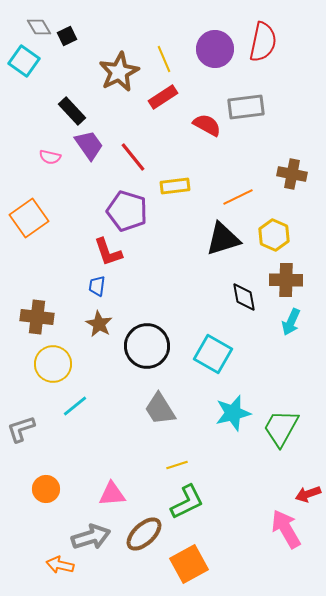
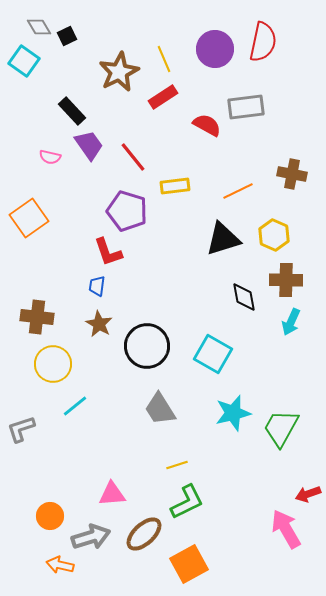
orange line at (238, 197): moved 6 px up
orange circle at (46, 489): moved 4 px right, 27 px down
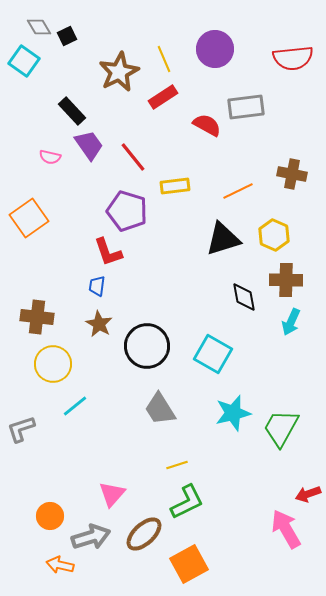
red semicircle at (263, 42): moved 30 px right, 16 px down; rotated 72 degrees clockwise
pink triangle at (112, 494): rotated 44 degrees counterclockwise
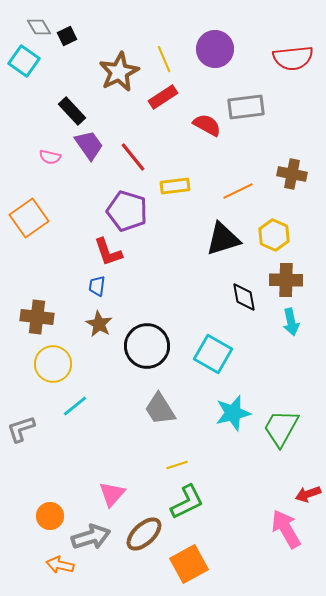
cyan arrow at (291, 322): rotated 36 degrees counterclockwise
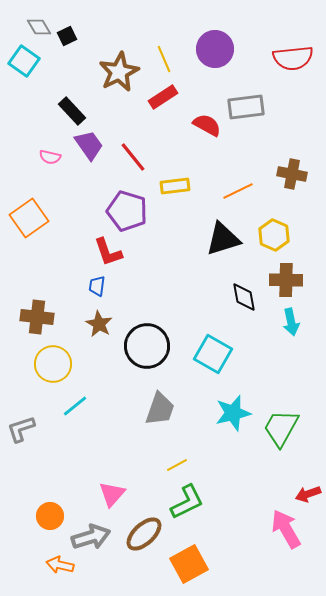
gray trapezoid at (160, 409): rotated 129 degrees counterclockwise
yellow line at (177, 465): rotated 10 degrees counterclockwise
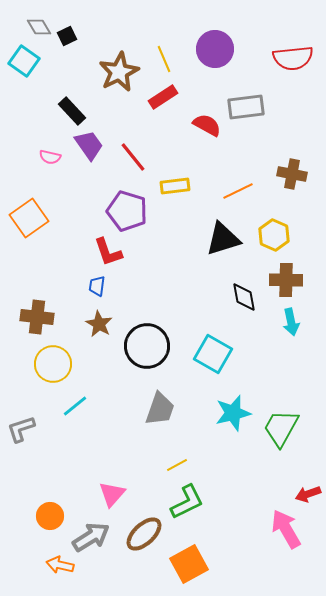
gray arrow at (91, 537): rotated 15 degrees counterclockwise
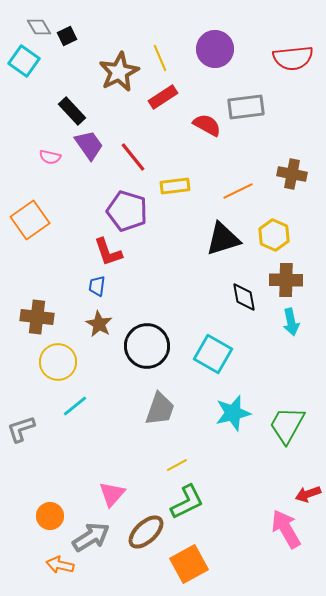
yellow line at (164, 59): moved 4 px left, 1 px up
orange square at (29, 218): moved 1 px right, 2 px down
yellow circle at (53, 364): moved 5 px right, 2 px up
green trapezoid at (281, 428): moved 6 px right, 3 px up
brown ellipse at (144, 534): moved 2 px right, 2 px up
